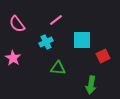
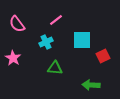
green triangle: moved 3 px left
green arrow: rotated 84 degrees clockwise
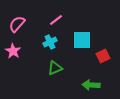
pink semicircle: rotated 78 degrees clockwise
cyan cross: moved 4 px right
pink star: moved 7 px up
green triangle: rotated 28 degrees counterclockwise
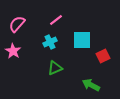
green arrow: rotated 24 degrees clockwise
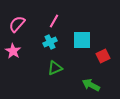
pink line: moved 2 px left, 1 px down; rotated 24 degrees counterclockwise
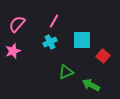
pink star: rotated 21 degrees clockwise
red square: rotated 24 degrees counterclockwise
green triangle: moved 11 px right, 4 px down
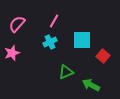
pink star: moved 1 px left, 2 px down
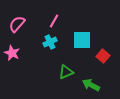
pink star: rotated 28 degrees counterclockwise
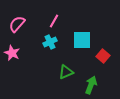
green arrow: rotated 84 degrees clockwise
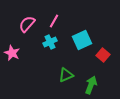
pink semicircle: moved 10 px right
cyan square: rotated 24 degrees counterclockwise
red square: moved 1 px up
green triangle: moved 3 px down
